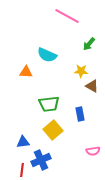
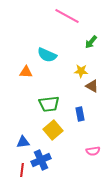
green arrow: moved 2 px right, 2 px up
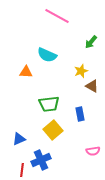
pink line: moved 10 px left
yellow star: rotated 24 degrees counterclockwise
blue triangle: moved 4 px left, 3 px up; rotated 16 degrees counterclockwise
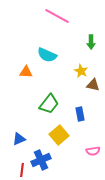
green arrow: rotated 40 degrees counterclockwise
yellow star: rotated 24 degrees counterclockwise
brown triangle: moved 1 px right, 1 px up; rotated 16 degrees counterclockwise
green trapezoid: rotated 45 degrees counterclockwise
yellow square: moved 6 px right, 5 px down
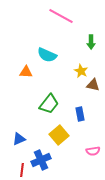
pink line: moved 4 px right
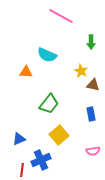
blue rectangle: moved 11 px right
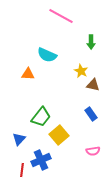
orange triangle: moved 2 px right, 2 px down
green trapezoid: moved 8 px left, 13 px down
blue rectangle: rotated 24 degrees counterclockwise
blue triangle: rotated 24 degrees counterclockwise
